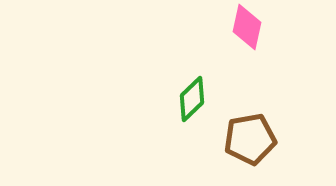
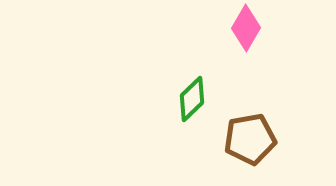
pink diamond: moved 1 px left, 1 px down; rotated 18 degrees clockwise
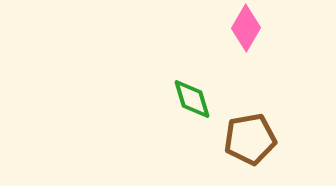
green diamond: rotated 63 degrees counterclockwise
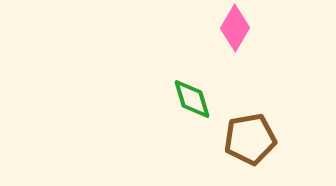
pink diamond: moved 11 px left
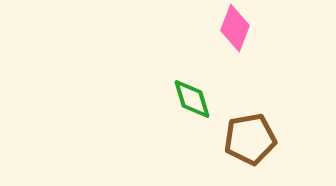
pink diamond: rotated 9 degrees counterclockwise
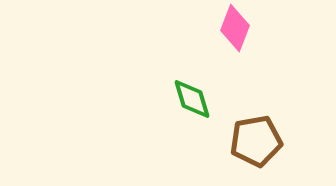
brown pentagon: moved 6 px right, 2 px down
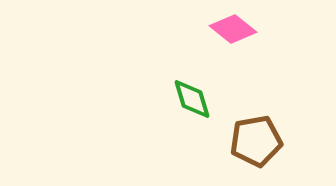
pink diamond: moved 2 px left, 1 px down; rotated 72 degrees counterclockwise
